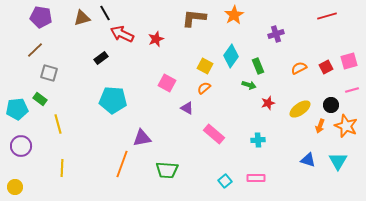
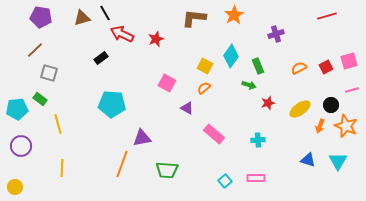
cyan pentagon at (113, 100): moved 1 px left, 4 px down
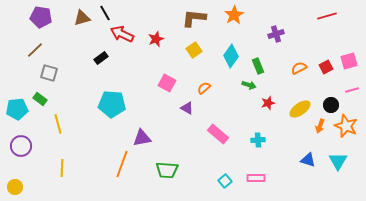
yellow square at (205, 66): moved 11 px left, 16 px up; rotated 28 degrees clockwise
pink rectangle at (214, 134): moved 4 px right
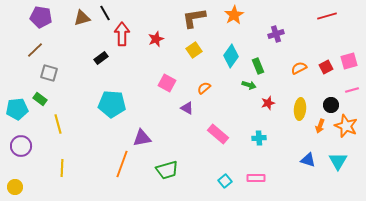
brown L-shape at (194, 18): rotated 15 degrees counterclockwise
red arrow at (122, 34): rotated 65 degrees clockwise
yellow ellipse at (300, 109): rotated 50 degrees counterclockwise
cyan cross at (258, 140): moved 1 px right, 2 px up
green trapezoid at (167, 170): rotated 20 degrees counterclockwise
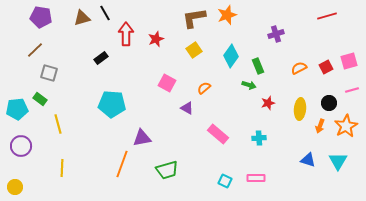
orange star at (234, 15): moved 7 px left; rotated 12 degrees clockwise
red arrow at (122, 34): moved 4 px right
black circle at (331, 105): moved 2 px left, 2 px up
orange star at (346, 126): rotated 20 degrees clockwise
cyan square at (225, 181): rotated 24 degrees counterclockwise
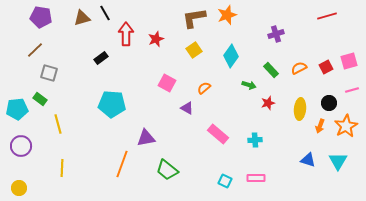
green rectangle at (258, 66): moved 13 px right, 4 px down; rotated 21 degrees counterclockwise
purple triangle at (142, 138): moved 4 px right
cyan cross at (259, 138): moved 4 px left, 2 px down
green trapezoid at (167, 170): rotated 55 degrees clockwise
yellow circle at (15, 187): moved 4 px right, 1 px down
